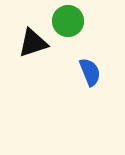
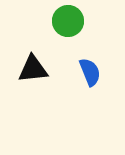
black triangle: moved 26 px down; rotated 12 degrees clockwise
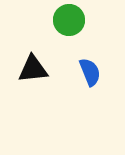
green circle: moved 1 px right, 1 px up
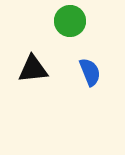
green circle: moved 1 px right, 1 px down
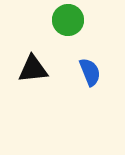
green circle: moved 2 px left, 1 px up
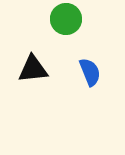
green circle: moved 2 px left, 1 px up
